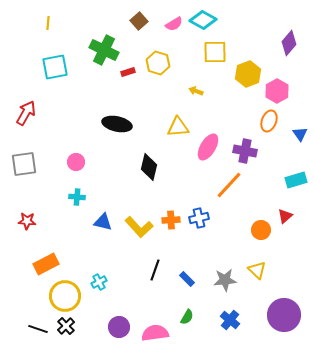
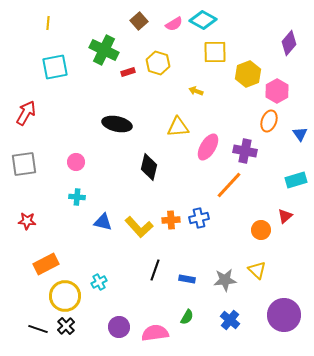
blue rectangle at (187, 279): rotated 35 degrees counterclockwise
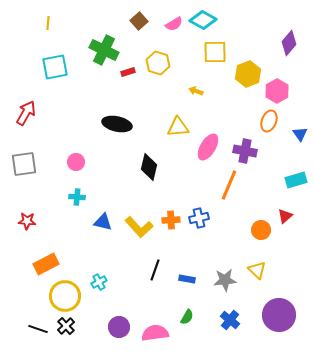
orange line at (229, 185): rotated 20 degrees counterclockwise
purple circle at (284, 315): moved 5 px left
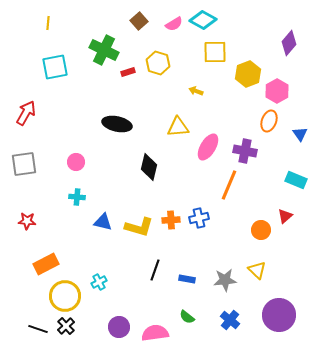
cyan rectangle at (296, 180): rotated 40 degrees clockwise
yellow L-shape at (139, 227): rotated 32 degrees counterclockwise
green semicircle at (187, 317): rotated 98 degrees clockwise
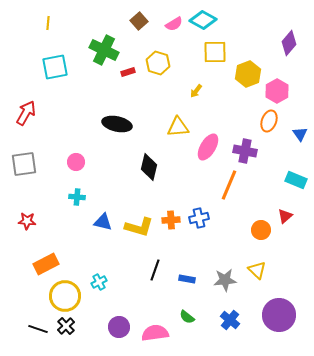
yellow arrow at (196, 91): rotated 72 degrees counterclockwise
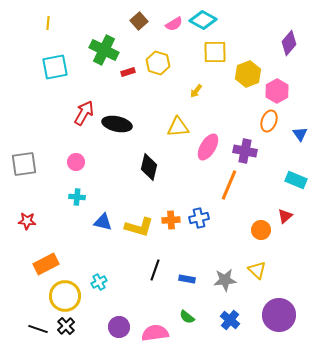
red arrow at (26, 113): moved 58 px right
